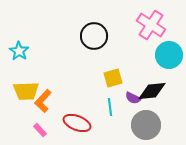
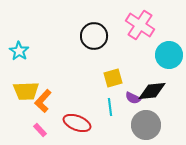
pink cross: moved 11 px left
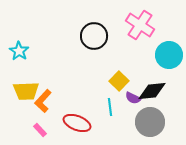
yellow square: moved 6 px right, 3 px down; rotated 30 degrees counterclockwise
gray circle: moved 4 px right, 3 px up
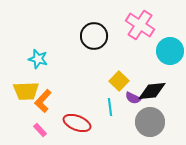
cyan star: moved 19 px right, 8 px down; rotated 18 degrees counterclockwise
cyan circle: moved 1 px right, 4 px up
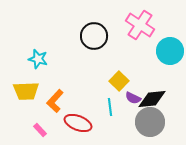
black diamond: moved 8 px down
orange L-shape: moved 12 px right
red ellipse: moved 1 px right
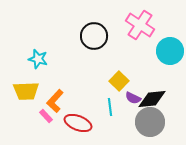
pink rectangle: moved 6 px right, 14 px up
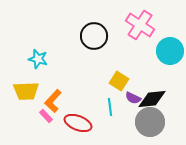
yellow square: rotated 12 degrees counterclockwise
orange L-shape: moved 2 px left
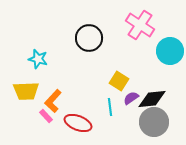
black circle: moved 5 px left, 2 px down
purple semicircle: moved 2 px left; rotated 119 degrees clockwise
gray circle: moved 4 px right
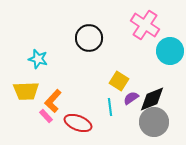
pink cross: moved 5 px right
black diamond: rotated 16 degrees counterclockwise
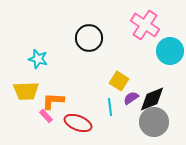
orange L-shape: rotated 50 degrees clockwise
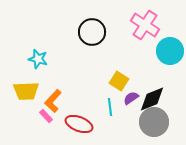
black circle: moved 3 px right, 6 px up
orange L-shape: rotated 50 degrees counterclockwise
red ellipse: moved 1 px right, 1 px down
